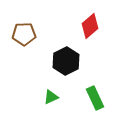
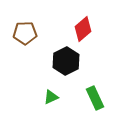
red diamond: moved 7 px left, 3 px down
brown pentagon: moved 1 px right, 1 px up
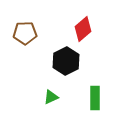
green rectangle: rotated 25 degrees clockwise
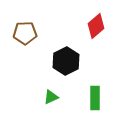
red diamond: moved 13 px right, 3 px up
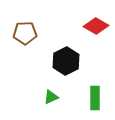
red diamond: rotated 70 degrees clockwise
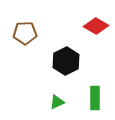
green triangle: moved 6 px right, 5 px down
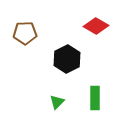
black hexagon: moved 1 px right, 2 px up
green triangle: rotated 21 degrees counterclockwise
